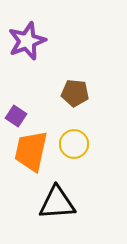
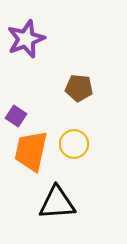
purple star: moved 1 px left, 2 px up
brown pentagon: moved 4 px right, 5 px up
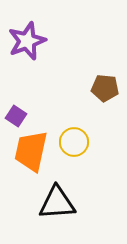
purple star: moved 1 px right, 2 px down
brown pentagon: moved 26 px right
yellow circle: moved 2 px up
